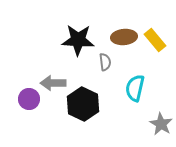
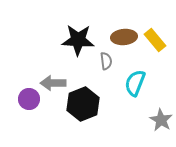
gray semicircle: moved 1 px right, 1 px up
cyan semicircle: moved 5 px up; rotated 8 degrees clockwise
black hexagon: rotated 12 degrees clockwise
gray star: moved 4 px up
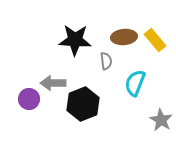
black star: moved 3 px left
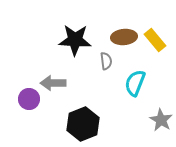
black hexagon: moved 20 px down
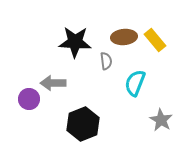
black star: moved 2 px down
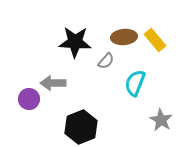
gray semicircle: rotated 48 degrees clockwise
black hexagon: moved 2 px left, 3 px down
